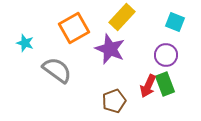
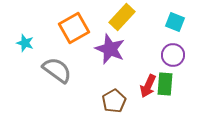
purple circle: moved 7 px right
green rectangle: rotated 25 degrees clockwise
brown pentagon: rotated 10 degrees counterclockwise
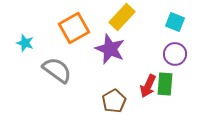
purple circle: moved 2 px right, 1 px up
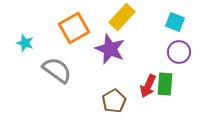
purple circle: moved 4 px right, 2 px up
